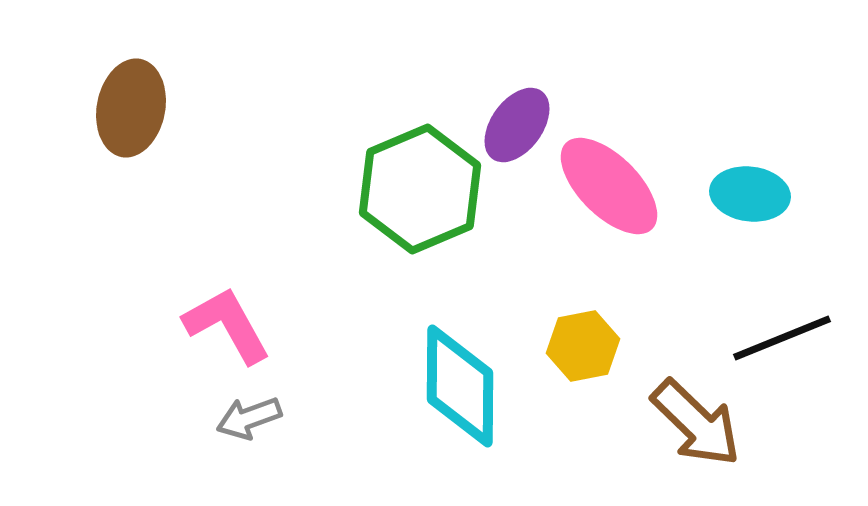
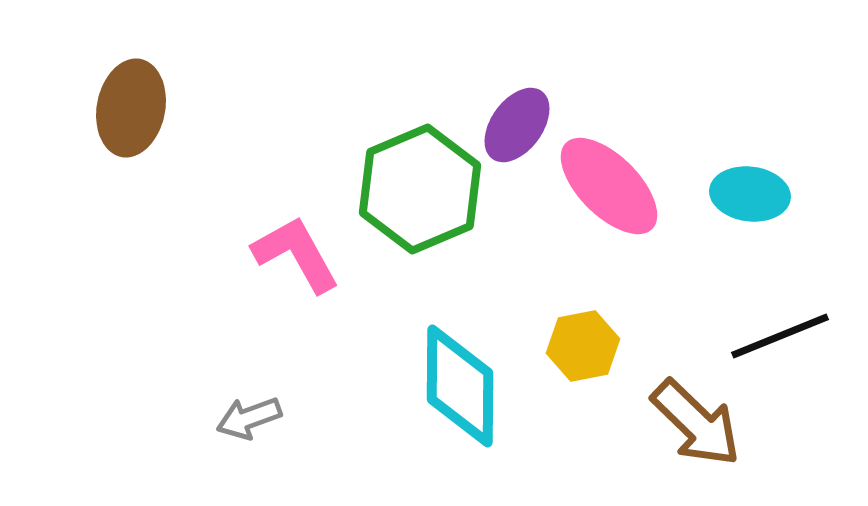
pink L-shape: moved 69 px right, 71 px up
black line: moved 2 px left, 2 px up
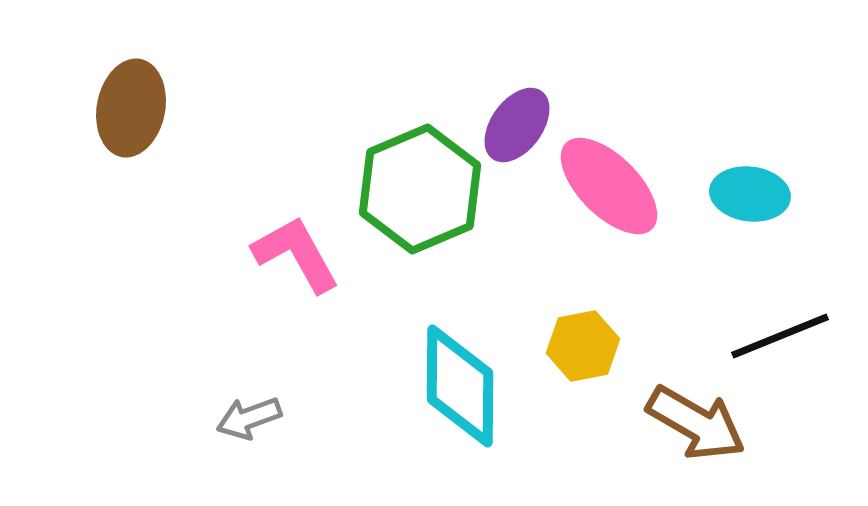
brown arrow: rotated 14 degrees counterclockwise
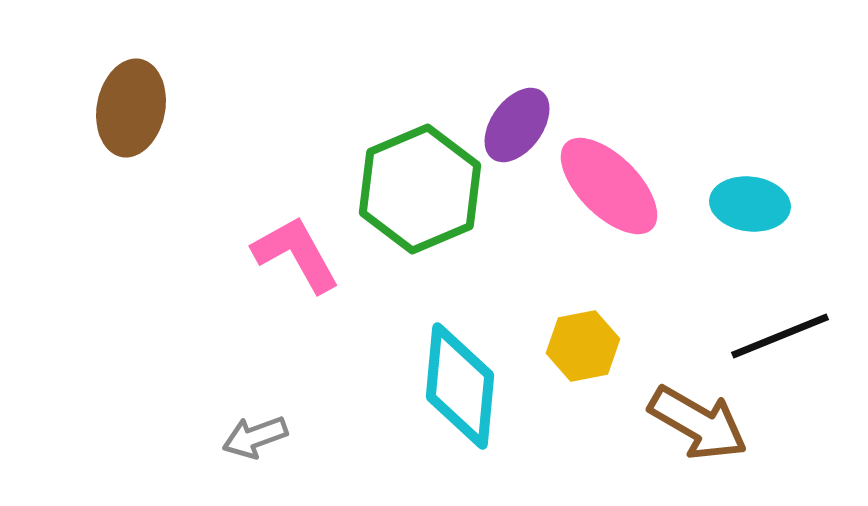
cyan ellipse: moved 10 px down
cyan diamond: rotated 5 degrees clockwise
gray arrow: moved 6 px right, 19 px down
brown arrow: moved 2 px right
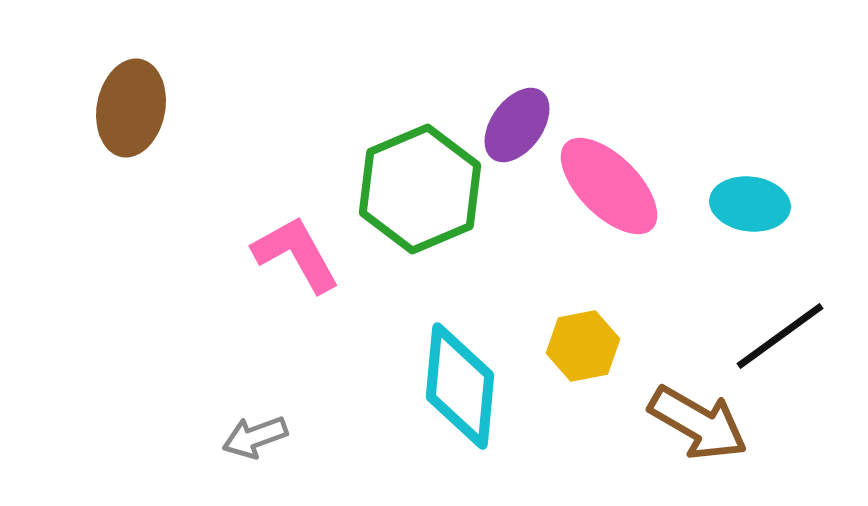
black line: rotated 14 degrees counterclockwise
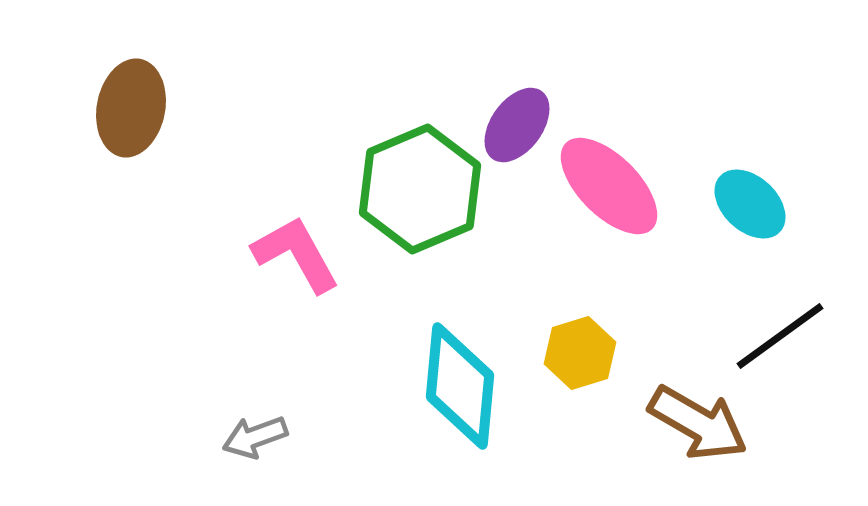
cyan ellipse: rotated 36 degrees clockwise
yellow hexagon: moved 3 px left, 7 px down; rotated 6 degrees counterclockwise
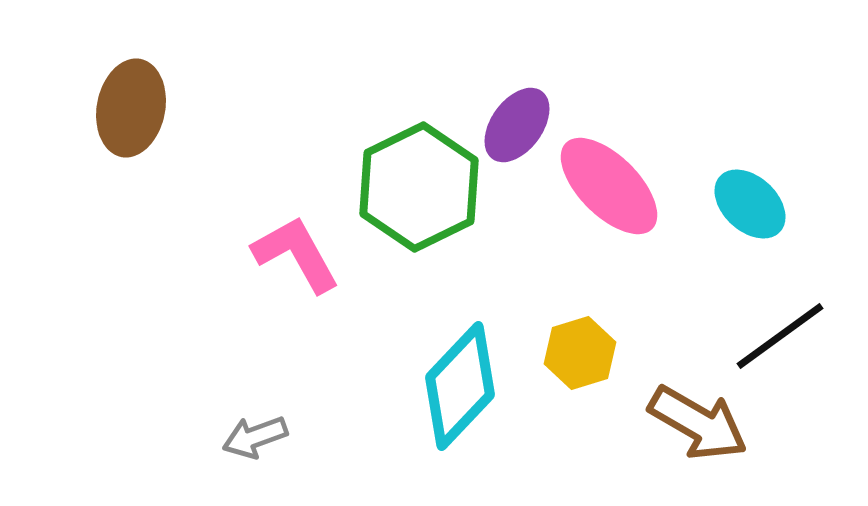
green hexagon: moved 1 px left, 2 px up; rotated 3 degrees counterclockwise
cyan diamond: rotated 38 degrees clockwise
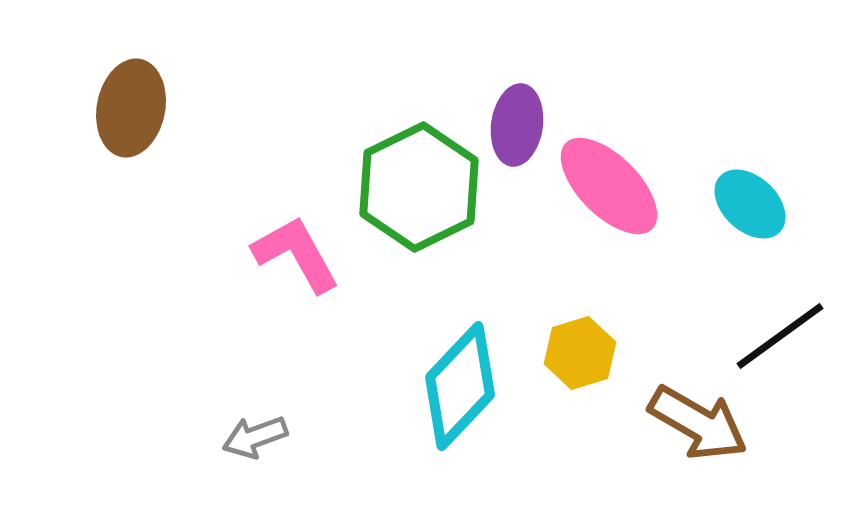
purple ellipse: rotated 28 degrees counterclockwise
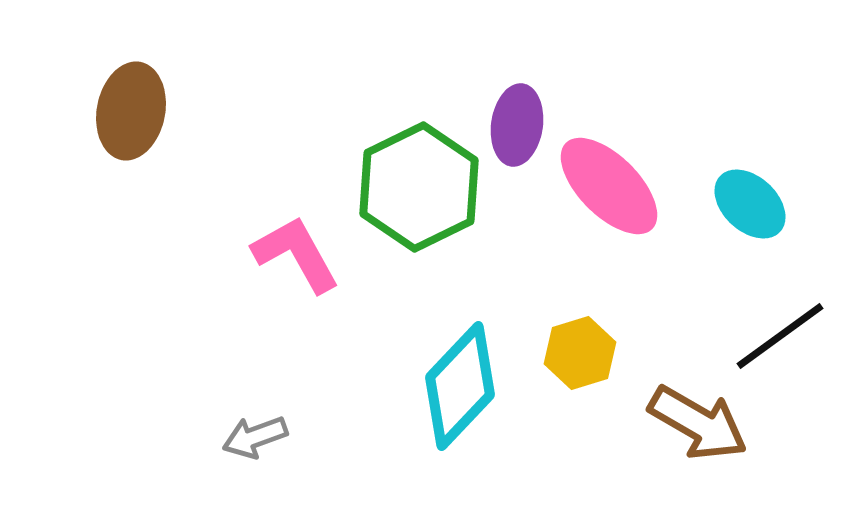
brown ellipse: moved 3 px down
